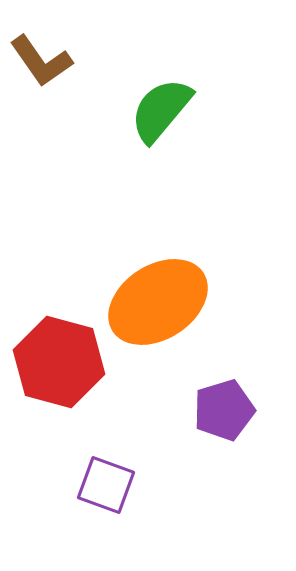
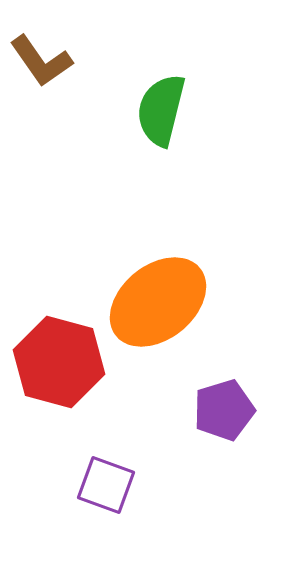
green semicircle: rotated 26 degrees counterclockwise
orange ellipse: rotated 6 degrees counterclockwise
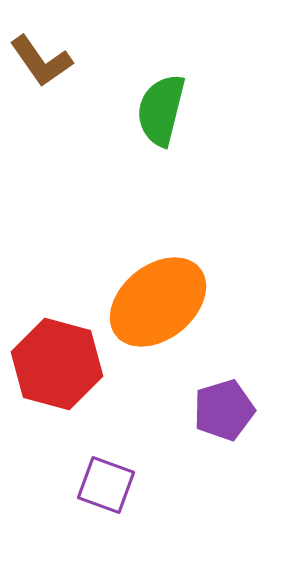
red hexagon: moved 2 px left, 2 px down
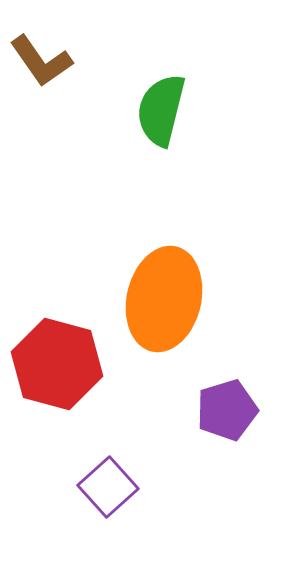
orange ellipse: moved 6 px right, 3 px up; rotated 38 degrees counterclockwise
purple pentagon: moved 3 px right
purple square: moved 2 px right, 2 px down; rotated 28 degrees clockwise
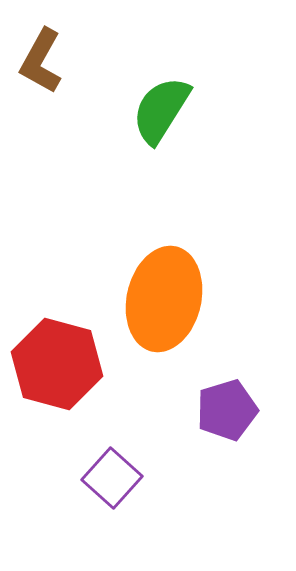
brown L-shape: rotated 64 degrees clockwise
green semicircle: rotated 18 degrees clockwise
purple square: moved 4 px right, 9 px up; rotated 6 degrees counterclockwise
